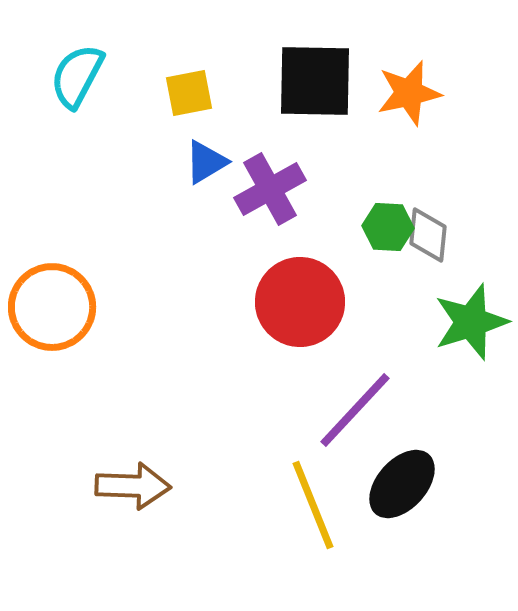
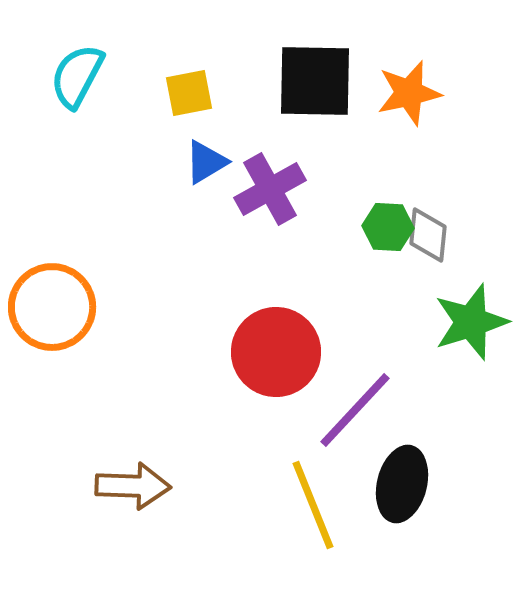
red circle: moved 24 px left, 50 px down
black ellipse: rotated 28 degrees counterclockwise
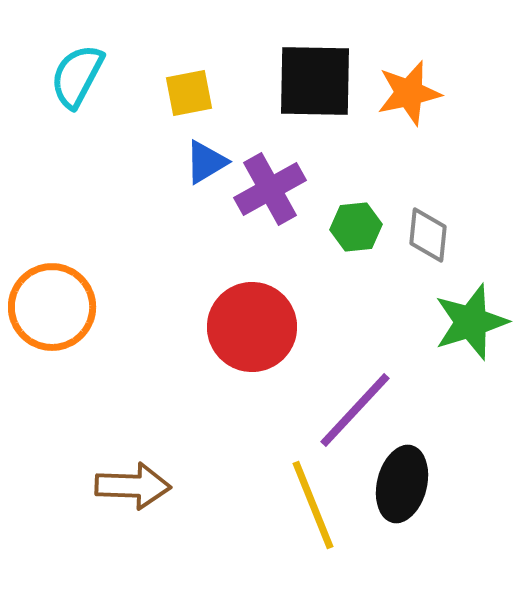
green hexagon: moved 32 px left; rotated 9 degrees counterclockwise
red circle: moved 24 px left, 25 px up
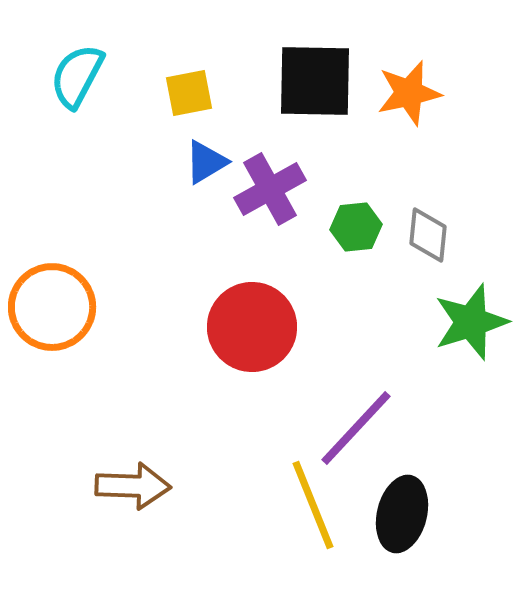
purple line: moved 1 px right, 18 px down
black ellipse: moved 30 px down
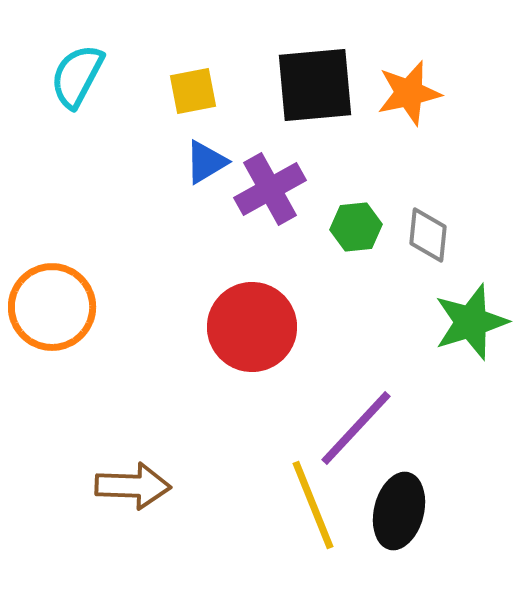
black square: moved 4 px down; rotated 6 degrees counterclockwise
yellow square: moved 4 px right, 2 px up
black ellipse: moved 3 px left, 3 px up
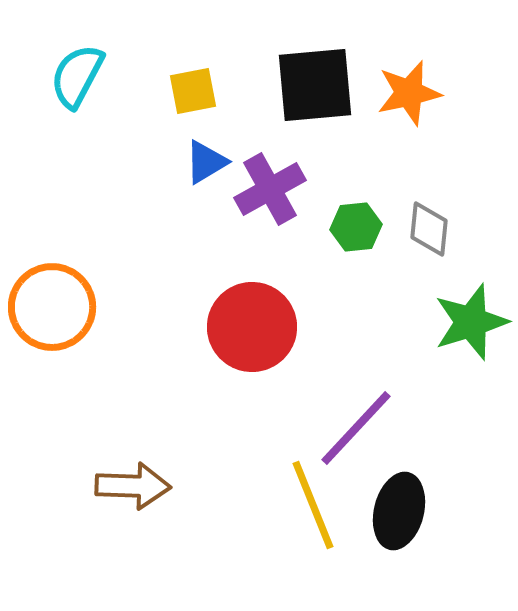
gray diamond: moved 1 px right, 6 px up
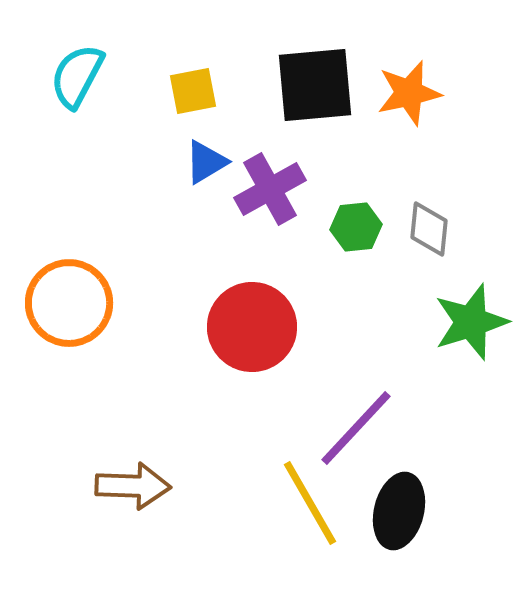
orange circle: moved 17 px right, 4 px up
yellow line: moved 3 px left, 2 px up; rotated 8 degrees counterclockwise
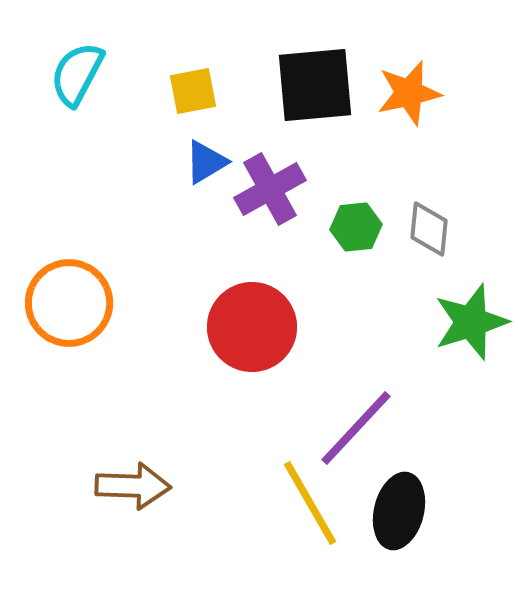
cyan semicircle: moved 2 px up
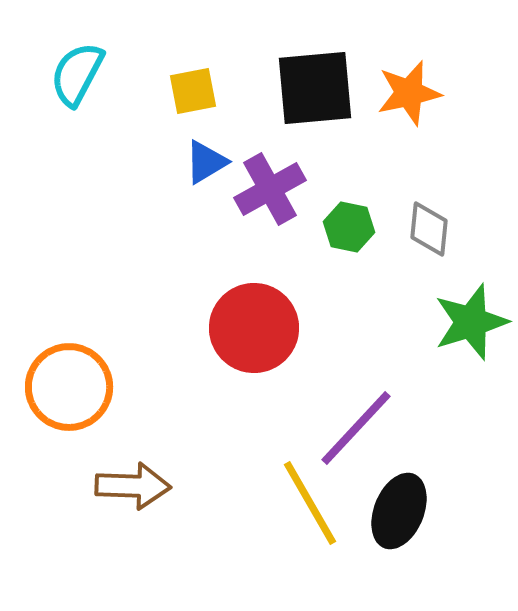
black square: moved 3 px down
green hexagon: moved 7 px left; rotated 18 degrees clockwise
orange circle: moved 84 px down
red circle: moved 2 px right, 1 px down
black ellipse: rotated 8 degrees clockwise
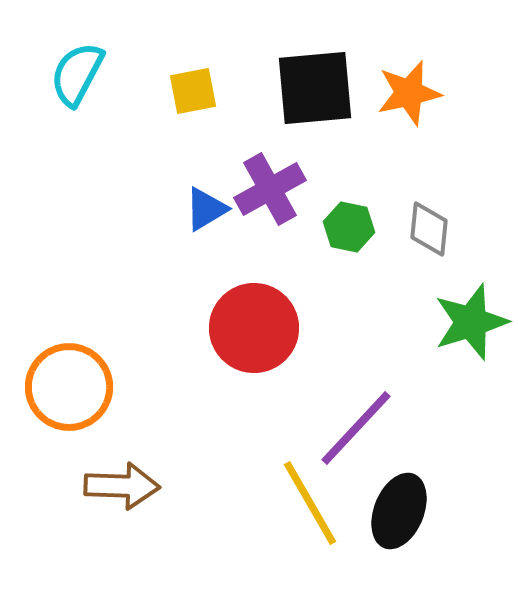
blue triangle: moved 47 px down
brown arrow: moved 11 px left
